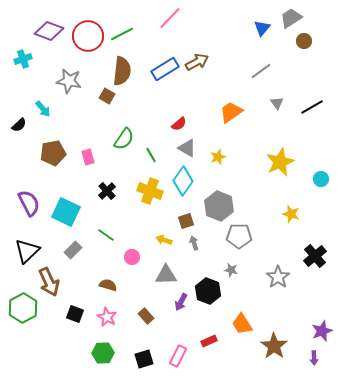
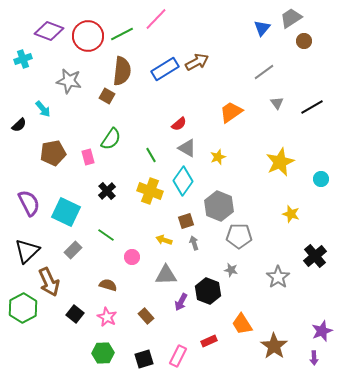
pink line at (170, 18): moved 14 px left, 1 px down
gray line at (261, 71): moved 3 px right, 1 px down
green semicircle at (124, 139): moved 13 px left
black square at (75, 314): rotated 18 degrees clockwise
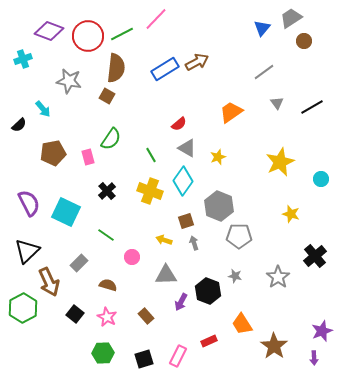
brown semicircle at (122, 71): moved 6 px left, 3 px up
gray rectangle at (73, 250): moved 6 px right, 13 px down
gray star at (231, 270): moved 4 px right, 6 px down
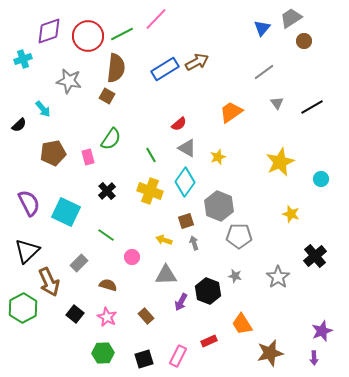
purple diamond at (49, 31): rotated 40 degrees counterclockwise
cyan diamond at (183, 181): moved 2 px right, 1 px down
brown star at (274, 346): moved 4 px left, 7 px down; rotated 24 degrees clockwise
